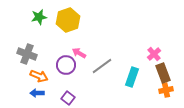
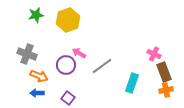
green star: moved 3 px left, 2 px up
pink cross: rotated 24 degrees counterclockwise
brown rectangle: moved 1 px right, 1 px up
cyan rectangle: moved 6 px down
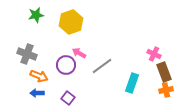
yellow hexagon: moved 3 px right, 2 px down
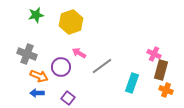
purple circle: moved 5 px left, 2 px down
brown rectangle: moved 3 px left, 2 px up; rotated 36 degrees clockwise
orange cross: rotated 32 degrees clockwise
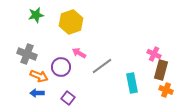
cyan rectangle: rotated 30 degrees counterclockwise
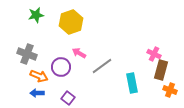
orange cross: moved 4 px right
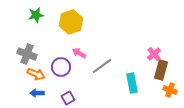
pink cross: rotated 24 degrees clockwise
orange arrow: moved 3 px left, 2 px up
purple square: rotated 24 degrees clockwise
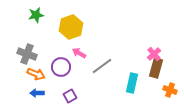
yellow hexagon: moved 5 px down
brown rectangle: moved 5 px left, 2 px up
cyan rectangle: rotated 24 degrees clockwise
purple square: moved 2 px right, 2 px up
